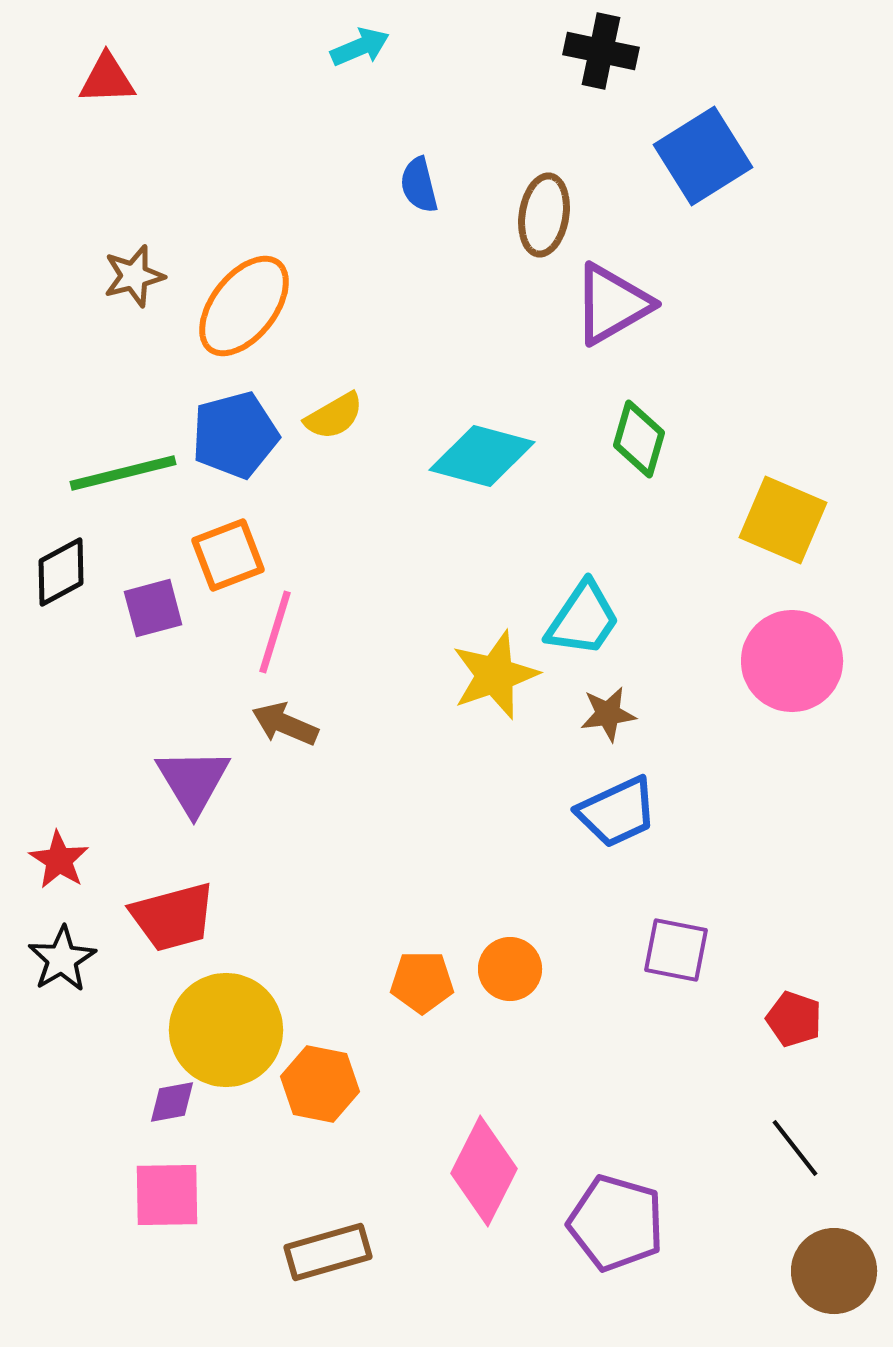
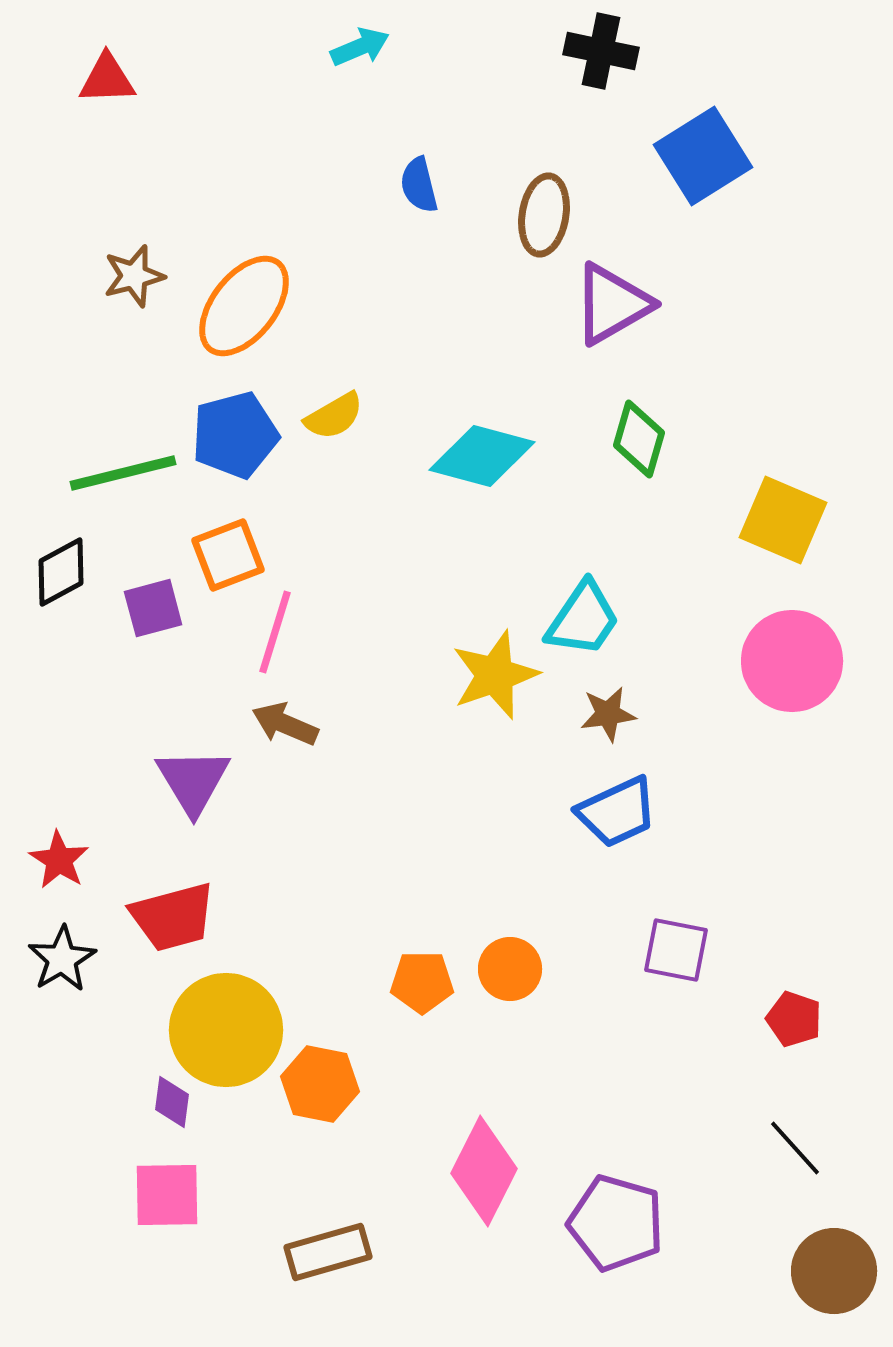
purple diamond at (172, 1102): rotated 72 degrees counterclockwise
black line at (795, 1148): rotated 4 degrees counterclockwise
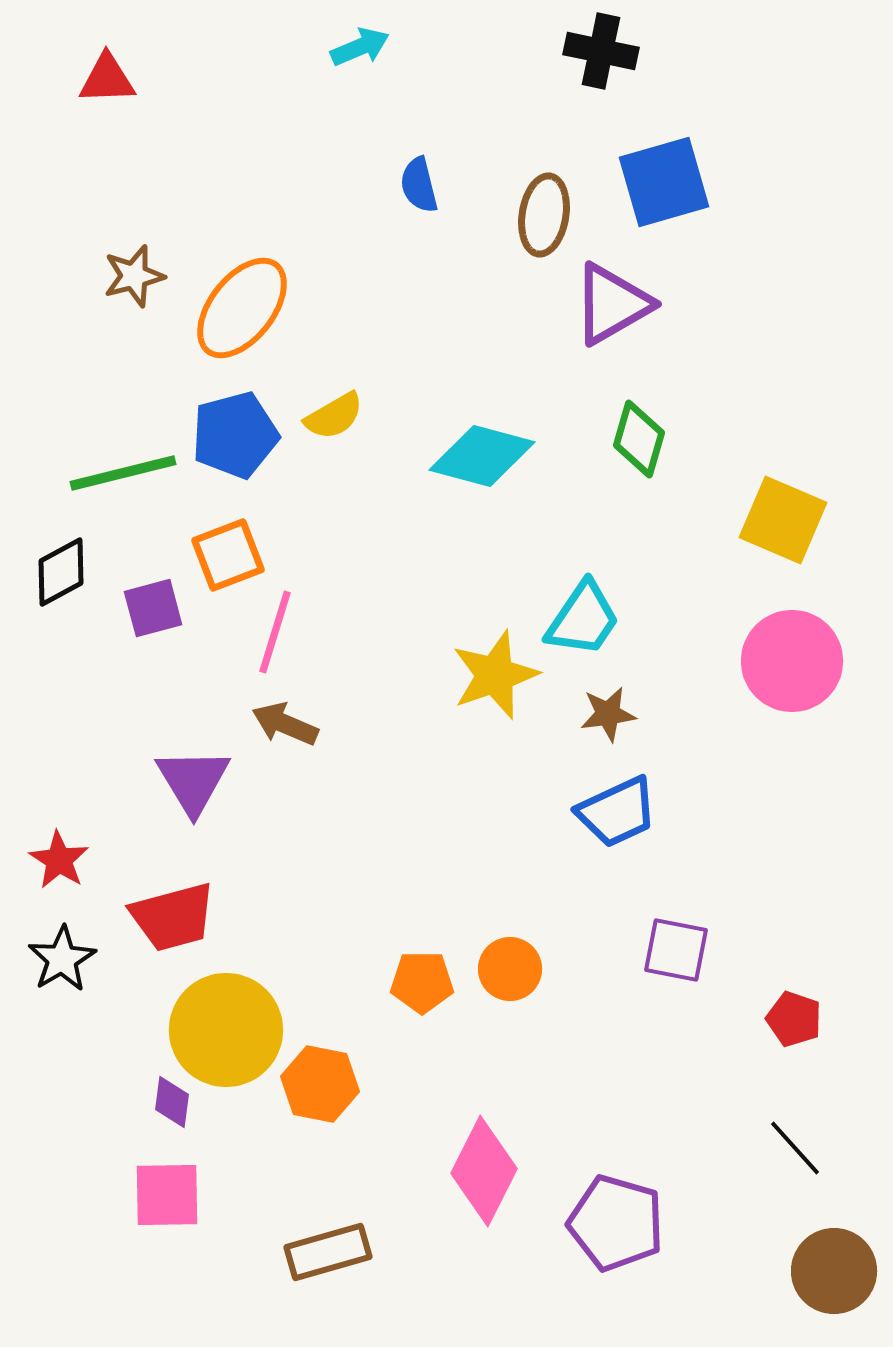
blue square at (703, 156): moved 39 px left, 26 px down; rotated 16 degrees clockwise
orange ellipse at (244, 306): moved 2 px left, 2 px down
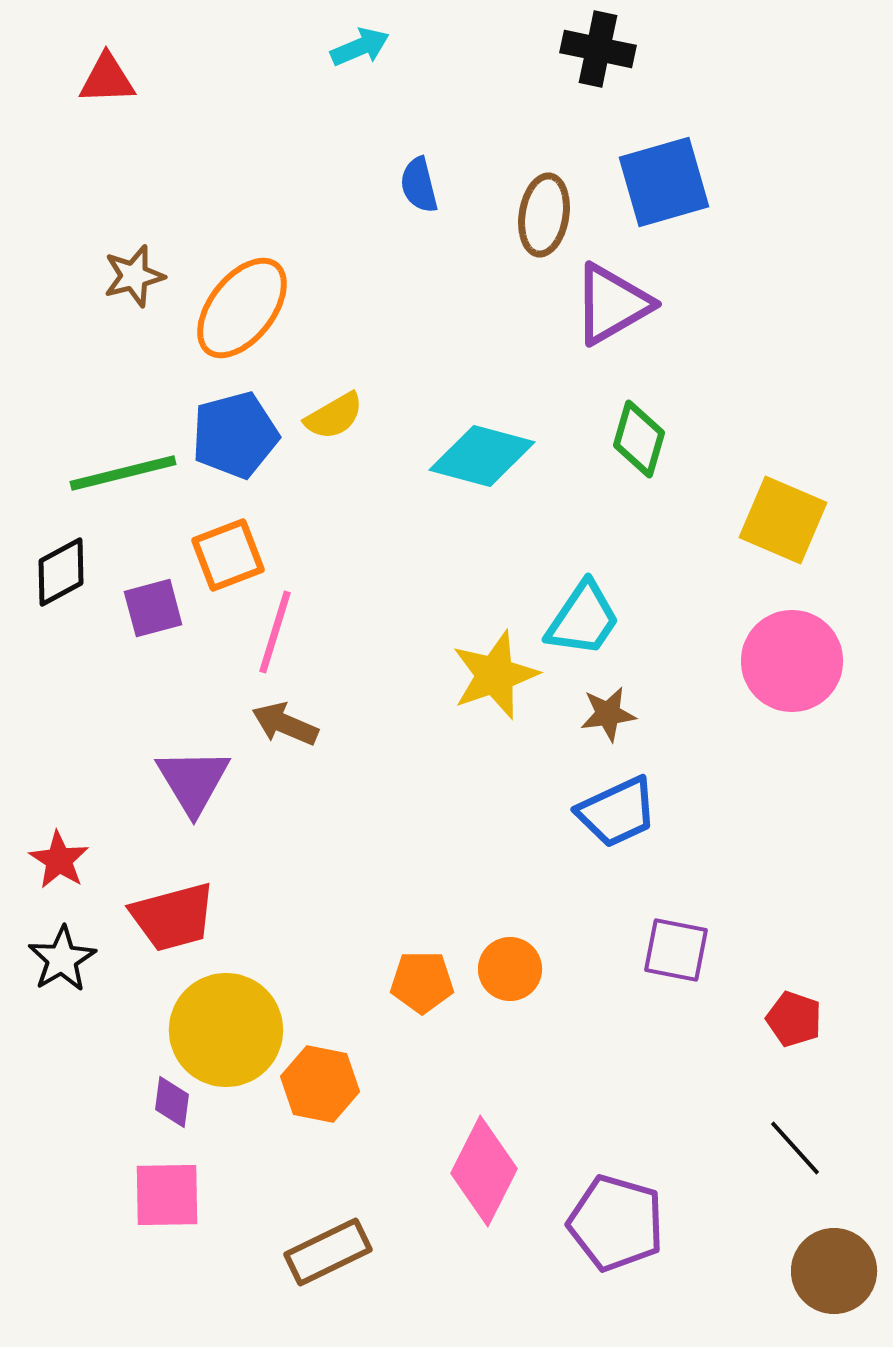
black cross at (601, 51): moved 3 px left, 2 px up
brown rectangle at (328, 1252): rotated 10 degrees counterclockwise
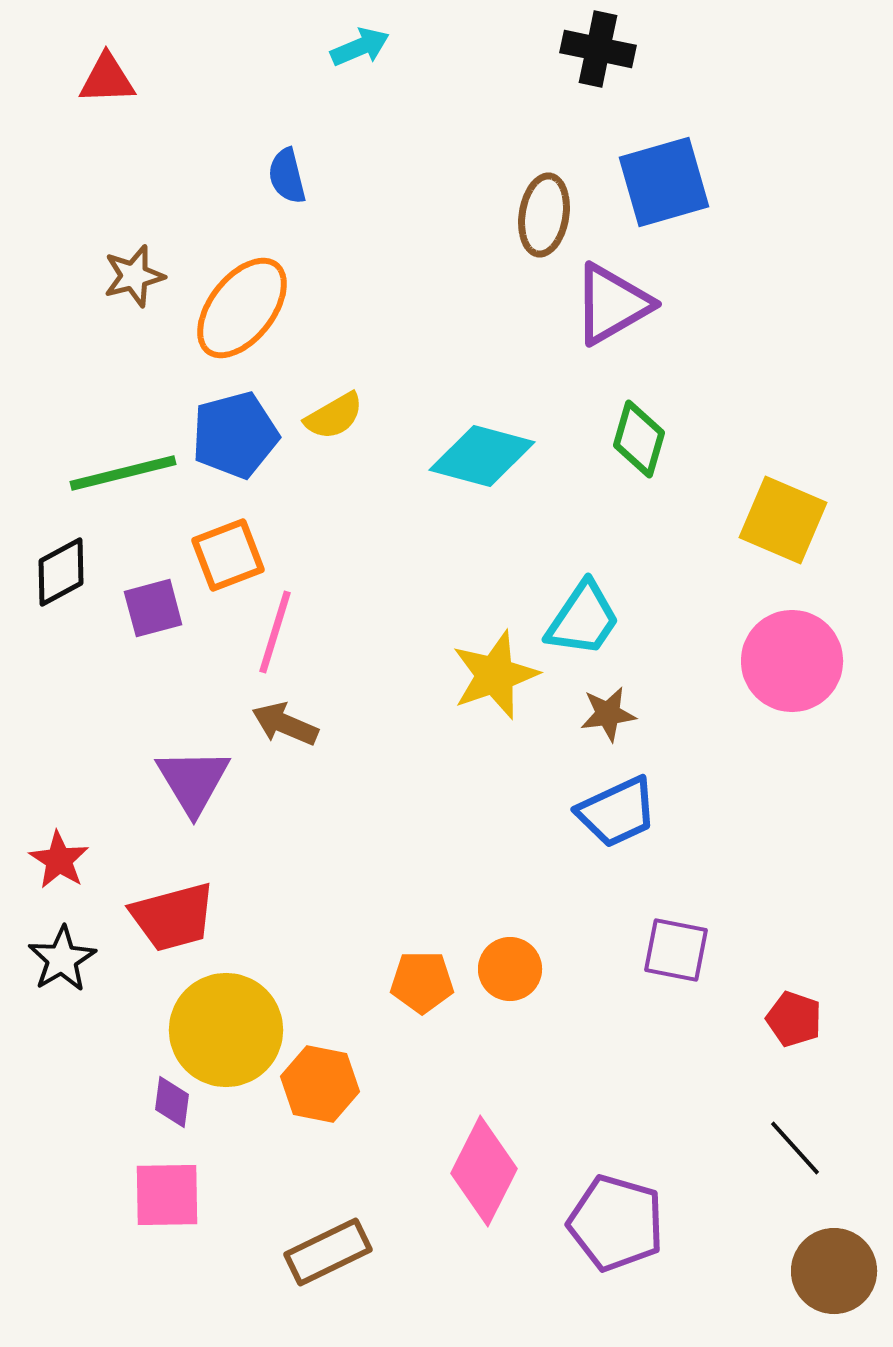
blue semicircle at (419, 185): moved 132 px left, 9 px up
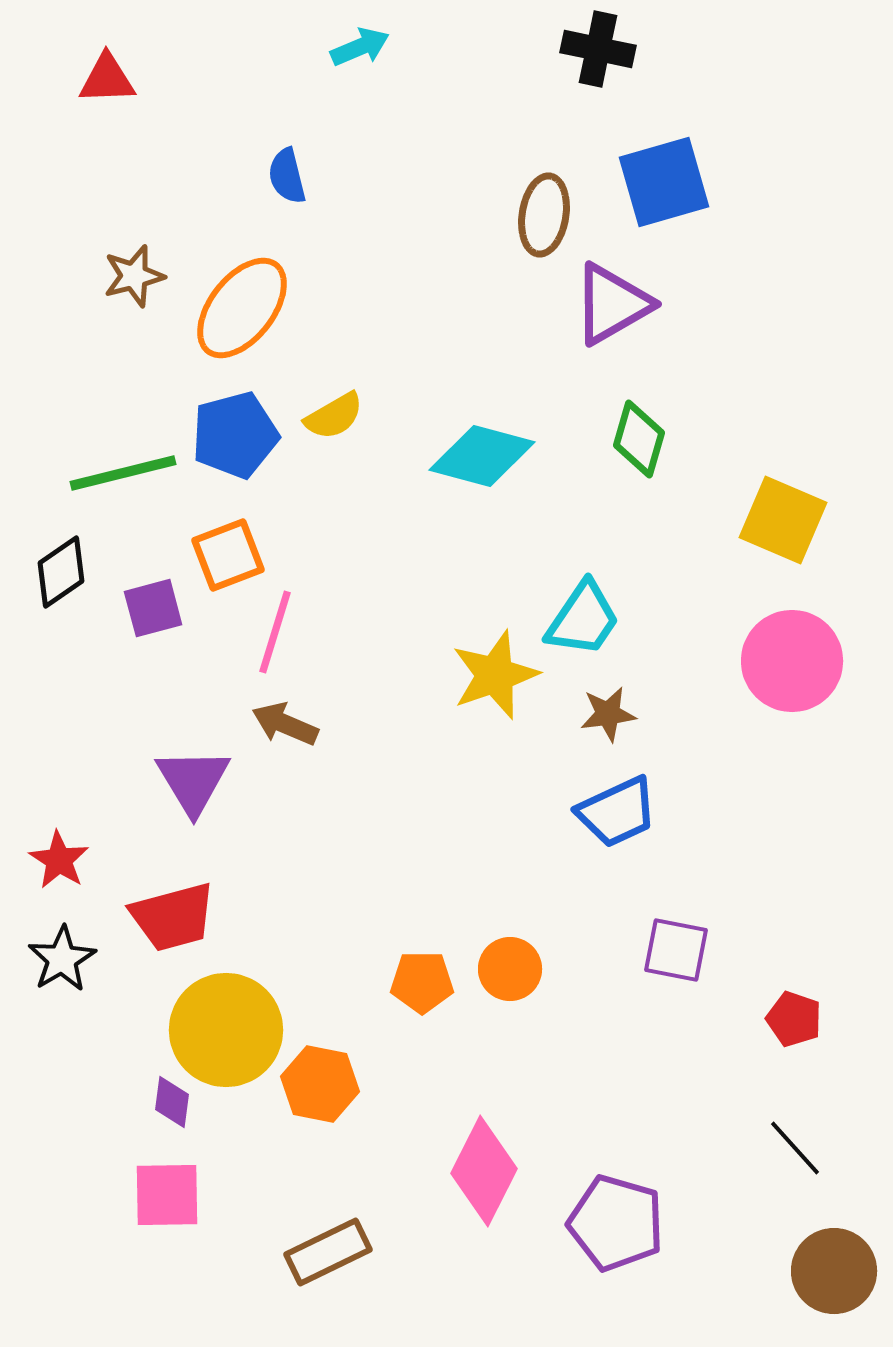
black diamond at (61, 572): rotated 6 degrees counterclockwise
